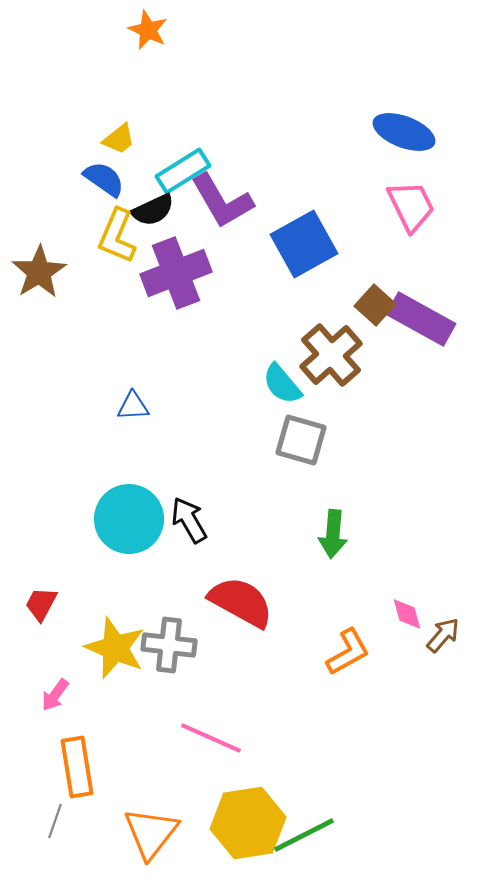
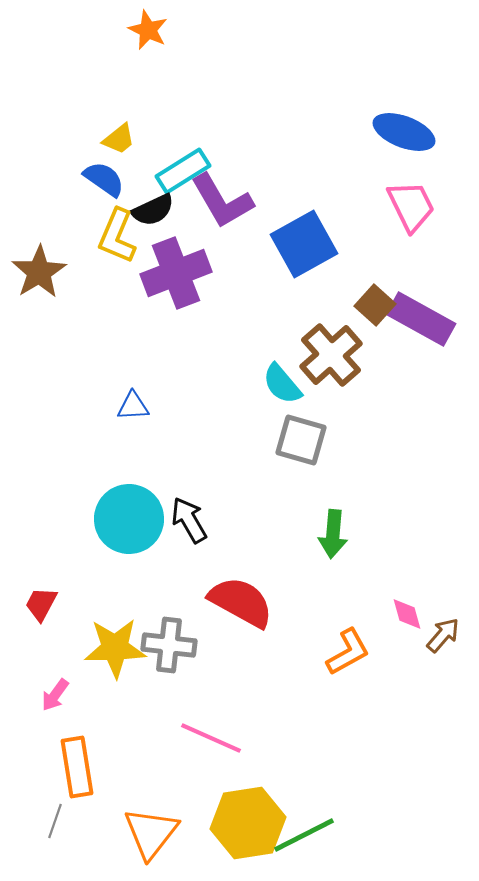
yellow star: rotated 24 degrees counterclockwise
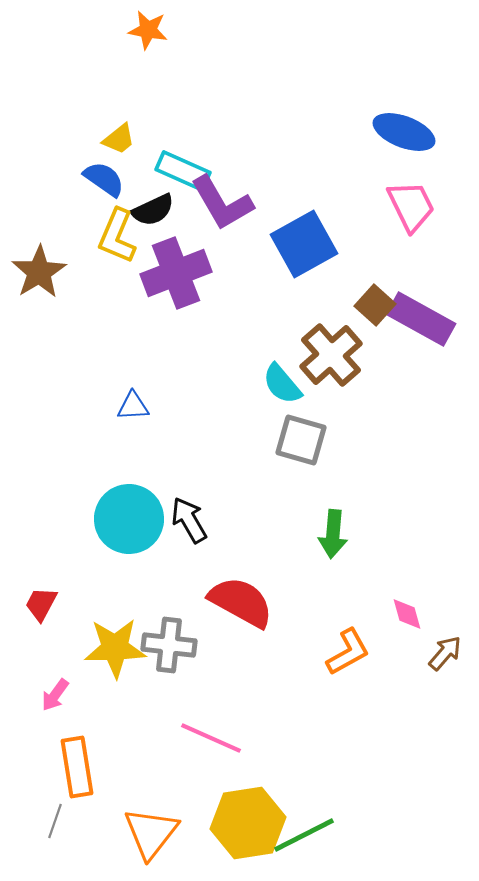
orange star: rotated 15 degrees counterclockwise
cyan rectangle: rotated 56 degrees clockwise
purple L-shape: moved 2 px down
brown arrow: moved 2 px right, 18 px down
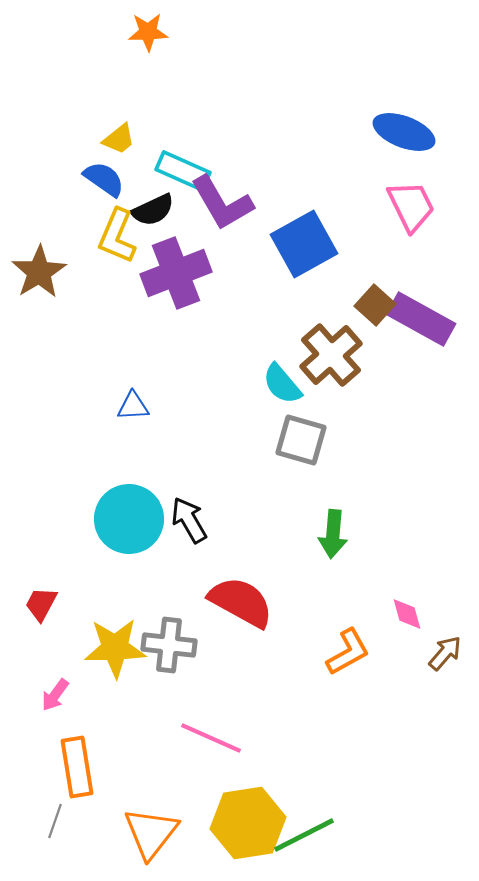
orange star: moved 2 px down; rotated 12 degrees counterclockwise
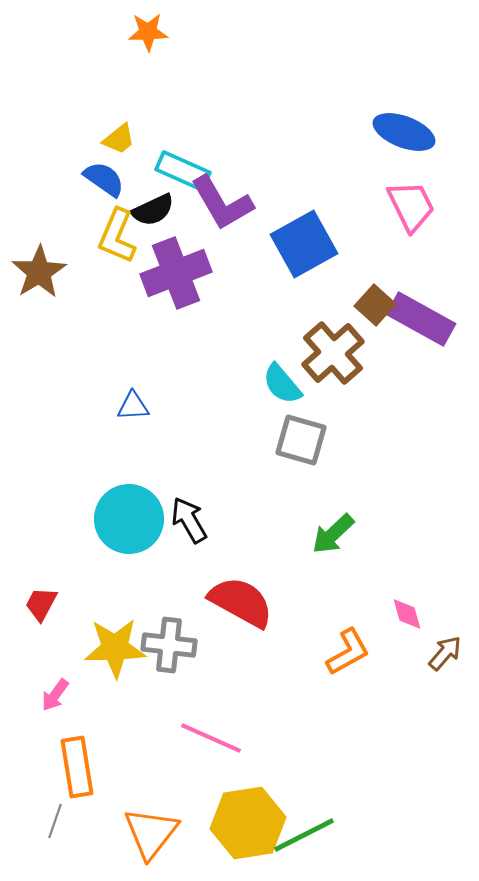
brown cross: moved 2 px right, 2 px up
green arrow: rotated 42 degrees clockwise
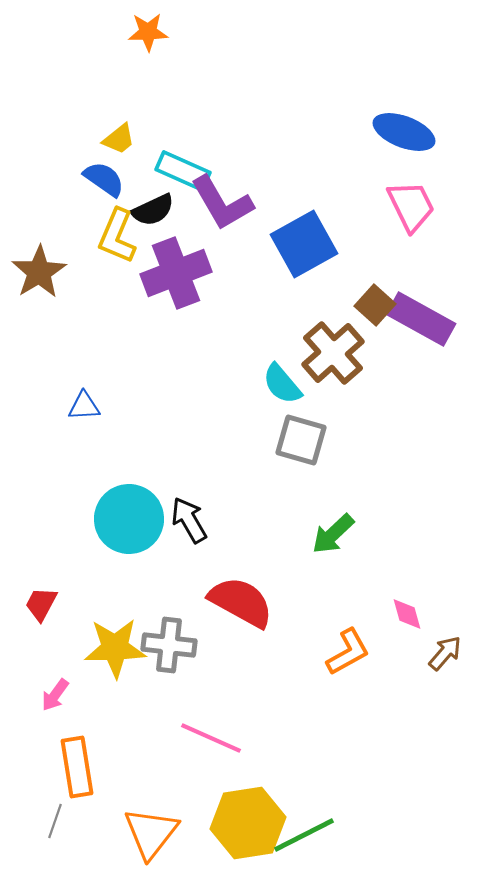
blue triangle: moved 49 px left
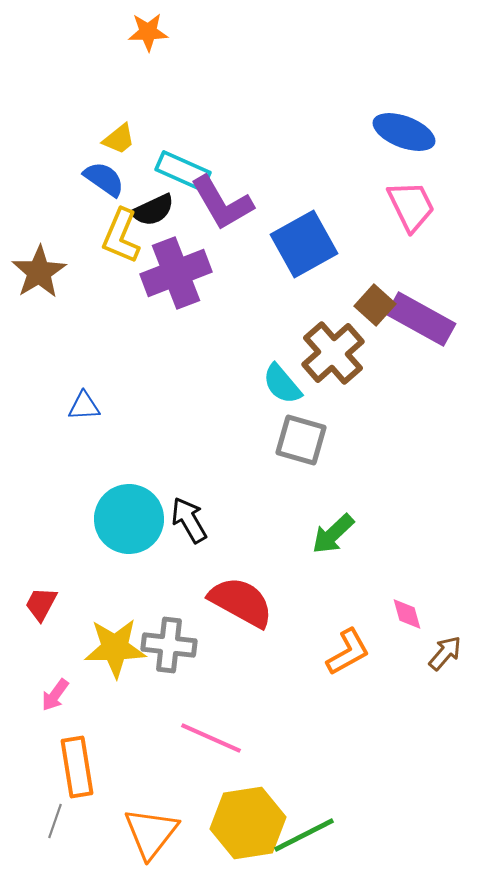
yellow L-shape: moved 4 px right
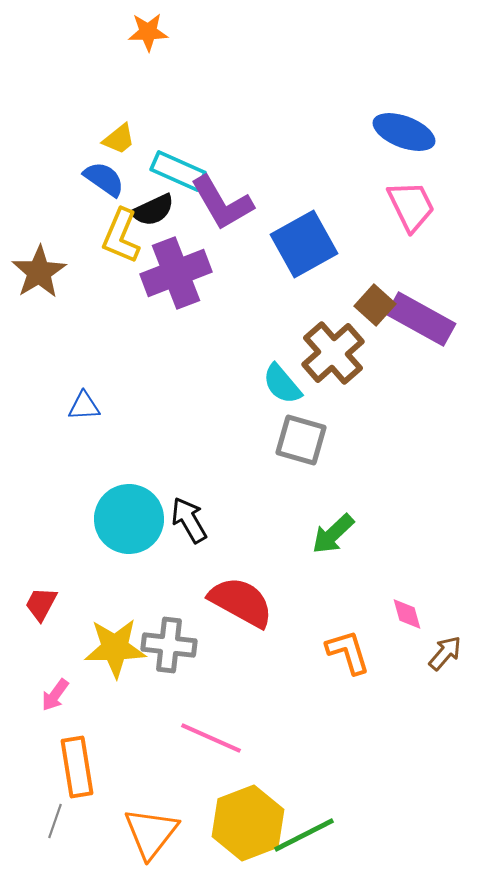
cyan rectangle: moved 5 px left
orange L-shape: rotated 78 degrees counterclockwise
yellow hexagon: rotated 12 degrees counterclockwise
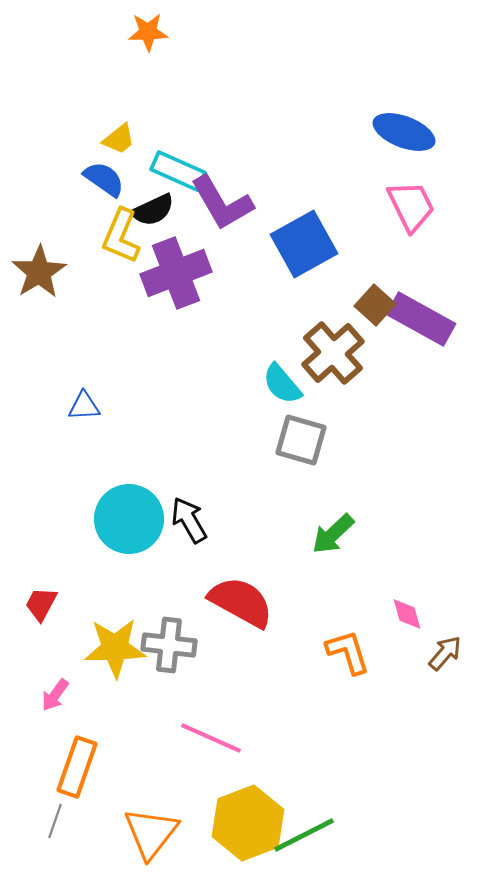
orange rectangle: rotated 28 degrees clockwise
